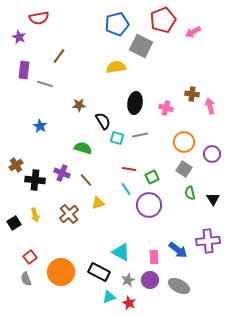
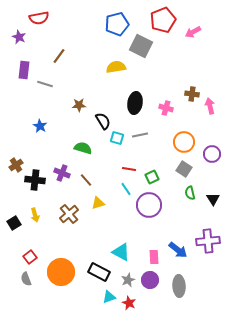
gray ellipse at (179, 286): rotated 60 degrees clockwise
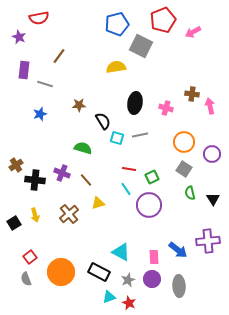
blue star at (40, 126): moved 12 px up; rotated 24 degrees clockwise
purple circle at (150, 280): moved 2 px right, 1 px up
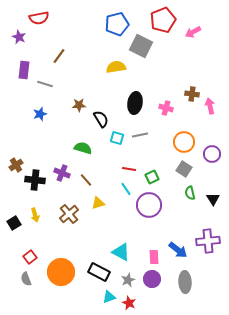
black semicircle at (103, 121): moved 2 px left, 2 px up
gray ellipse at (179, 286): moved 6 px right, 4 px up
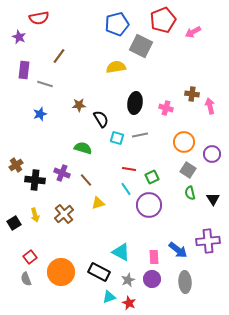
gray square at (184, 169): moved 4 px right, 1 px down
brown cross at (69, 214): moved 5 px left
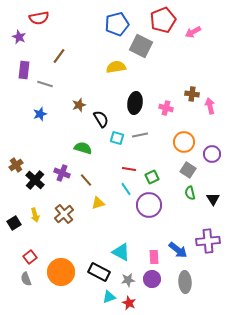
brown star at (79, 105): rotated 16 degrees counterclockwise
black cross at (35, 180): rotated 36 degrees clockwise
gray star at (128, 280): rotated 16 degrees clockwise
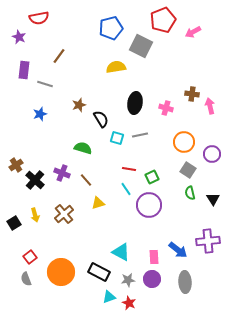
blue pentagon at (117, 24): moved 6 px left, 4 px down
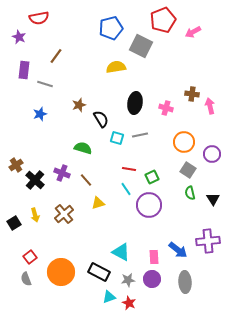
brown line at (59, 56): moved 3 px left
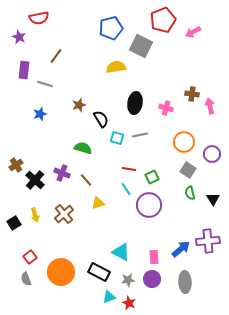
blue arrow at (178, 250): moved 3 px right, 1 px up; rotated 78 degrees counterclockwise
